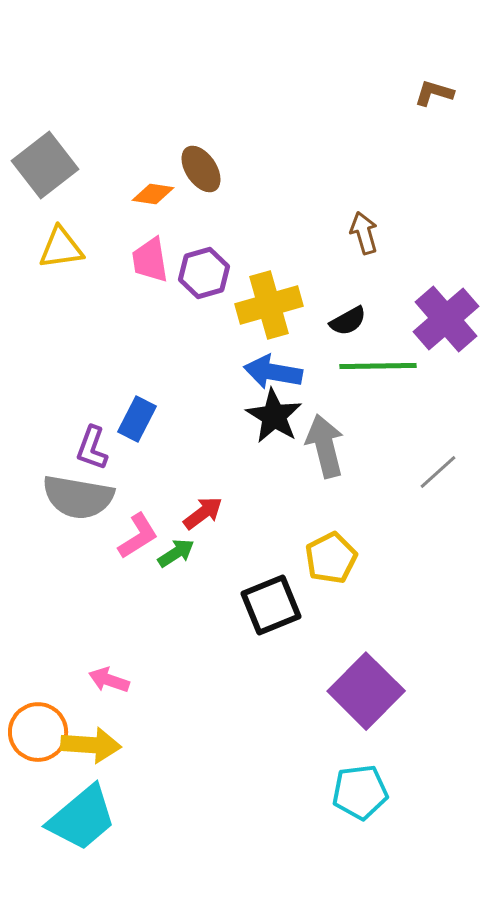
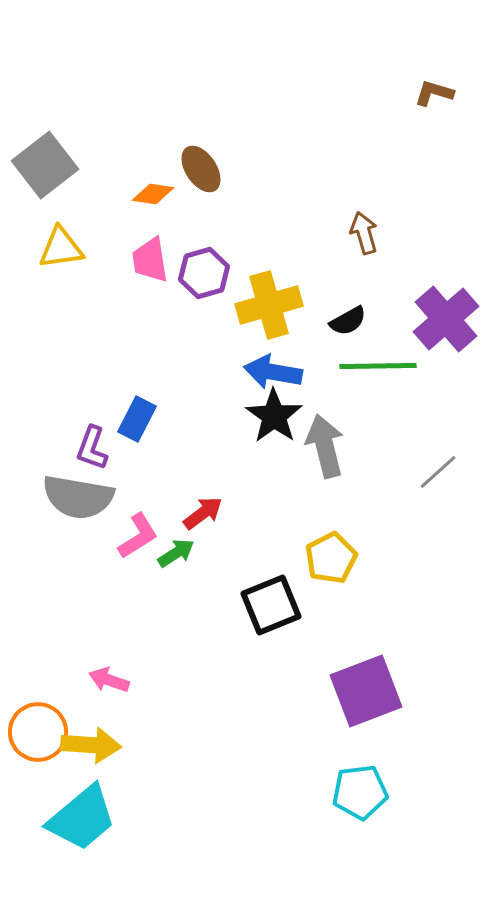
black star: rotated 4 degrees clockwise
purple square: rotated 24 degrees clockwise
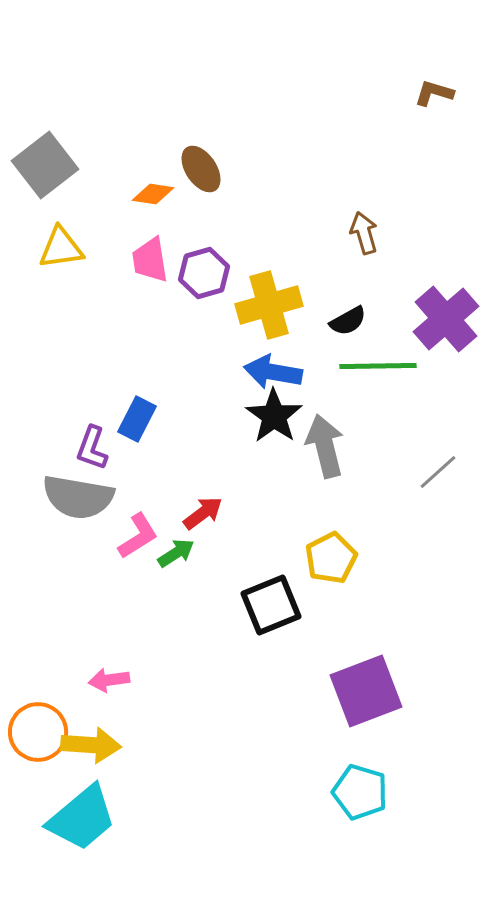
pink arrow: rotated 27 degrees counterclockwise
cyan pentagon: rotated 24 degrees clockwise
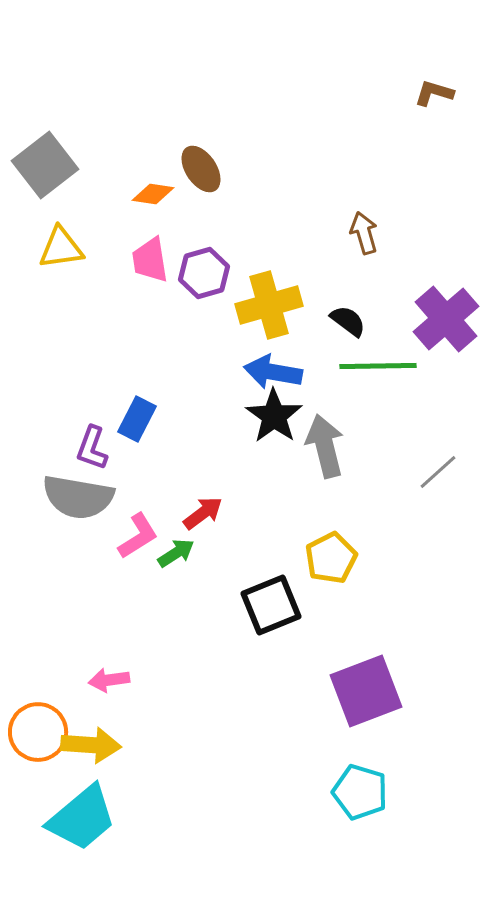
black semicircle: rotated 114 degrees counterclockwise
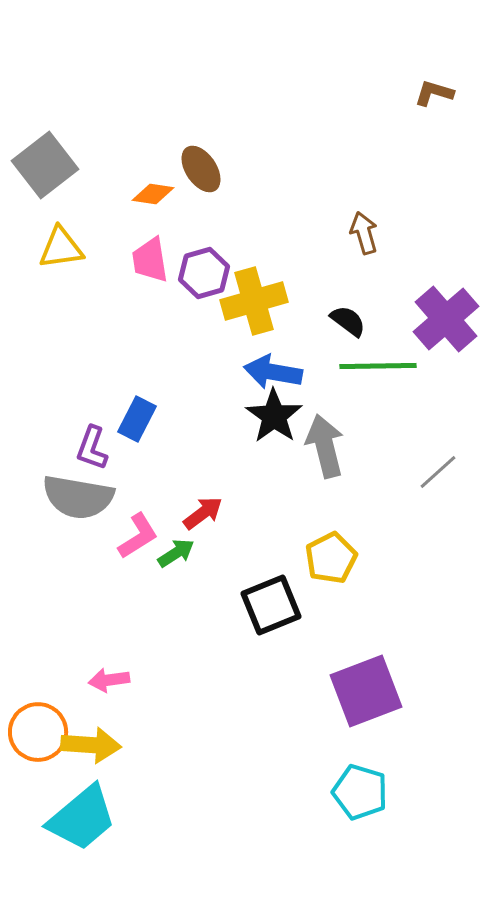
yellow cross: moved 15 px left, 4 px up
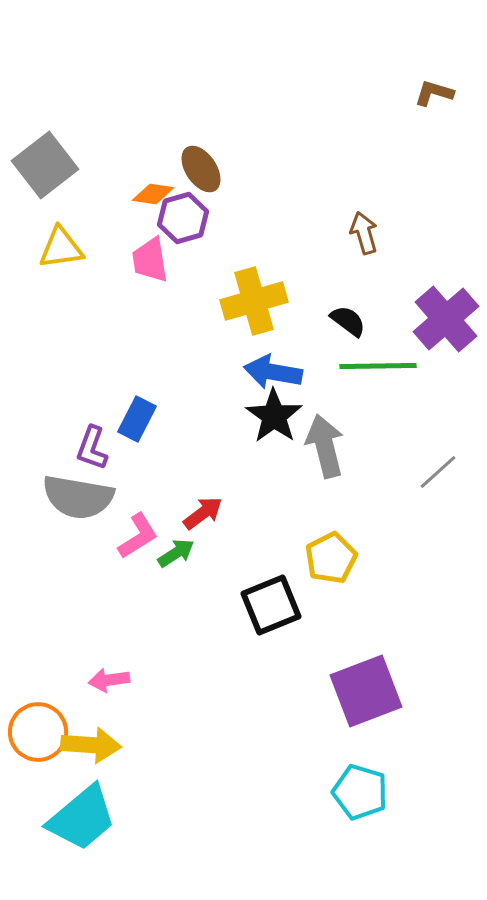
purple hexagon: moved 21 px left, 55 px up
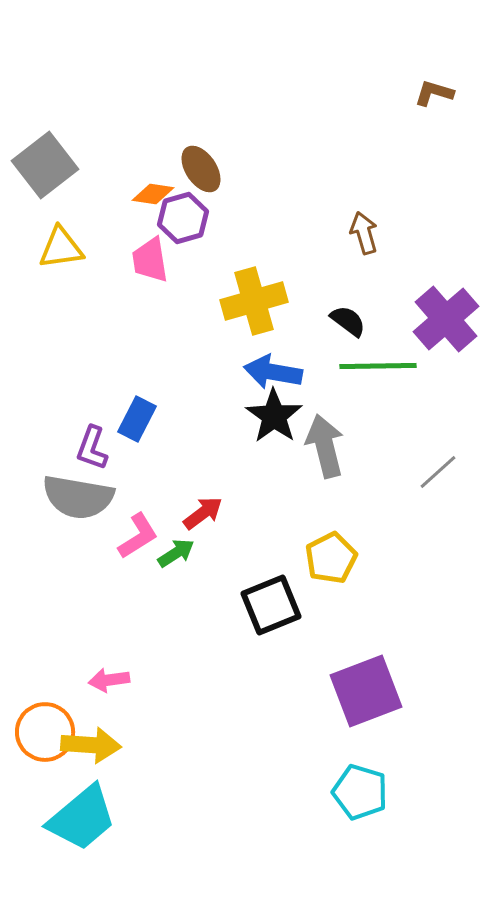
orange circle: moved 7 px right
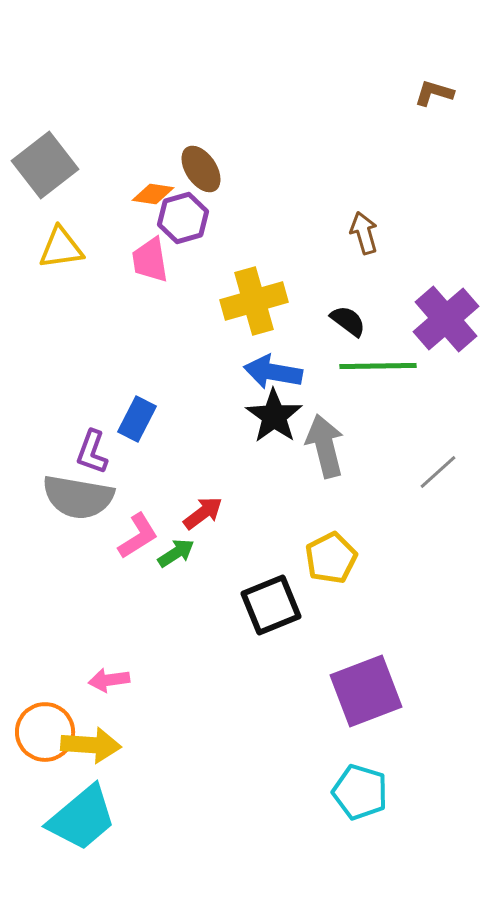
purple L-shape: moved 4 px down
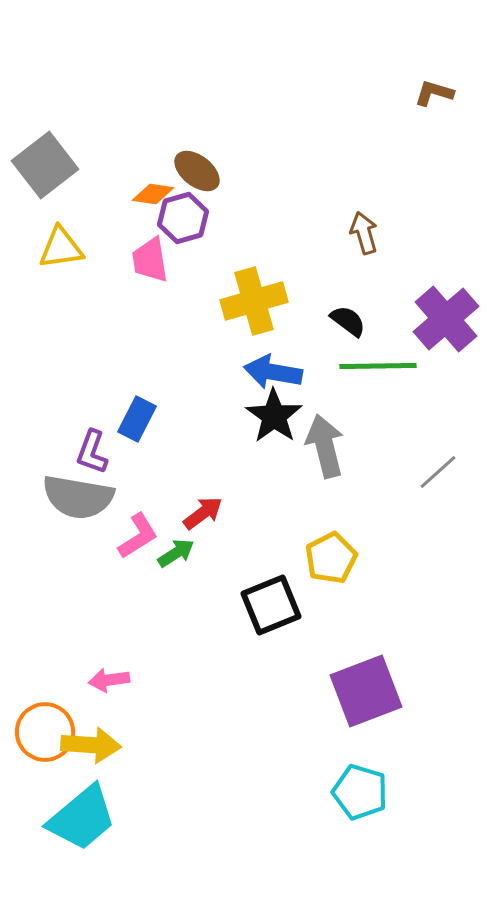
brown ellipse: moved 4 px left, 2 px down; rotated 18 degrees counterclockwise
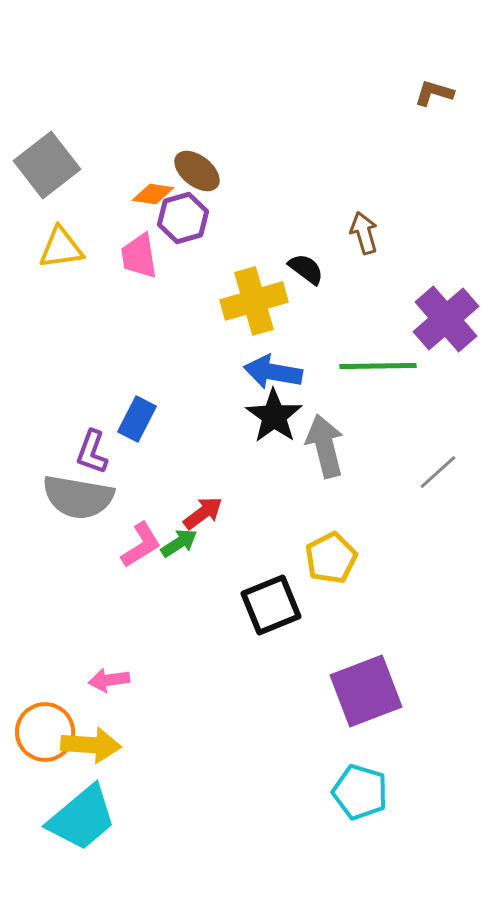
gray square: moved 2 px right
pink trapezoid: moved 11 px left, 4 px up
black semicircle: moved 42 px left, 52 px up
pink L-shape: moved 3 px right, 9 px down
green arrow: moved 3 px right, 10 px up
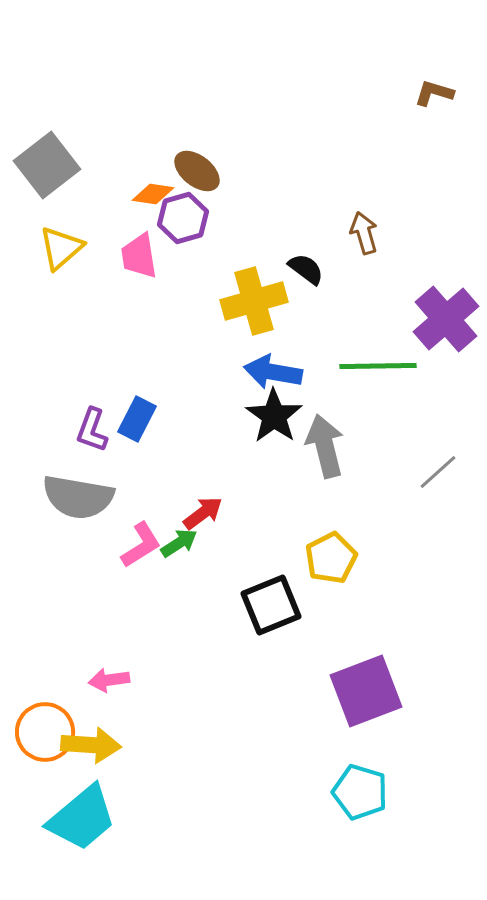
yellow triangle: rotated 33 degrees counterclockwise
purple L-shape: moved 22 px up
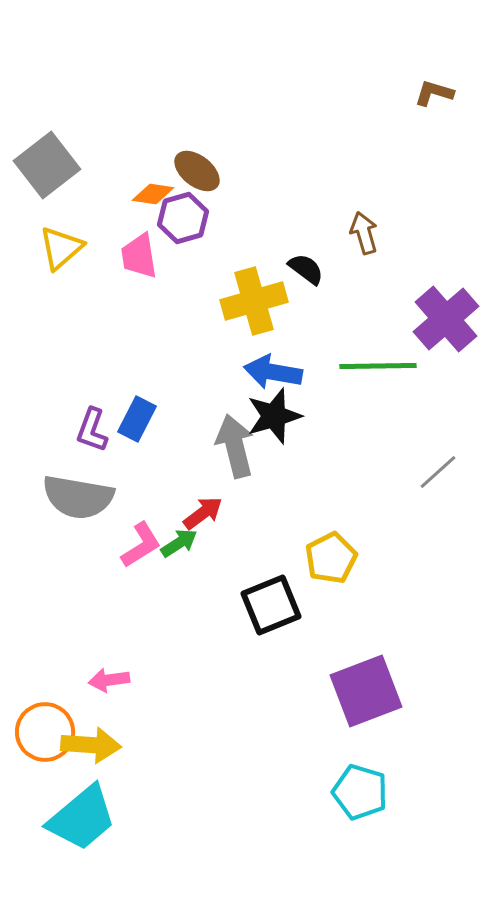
black star: rotated 20 degrees clockwise
gray arrow: moved 90 px left
